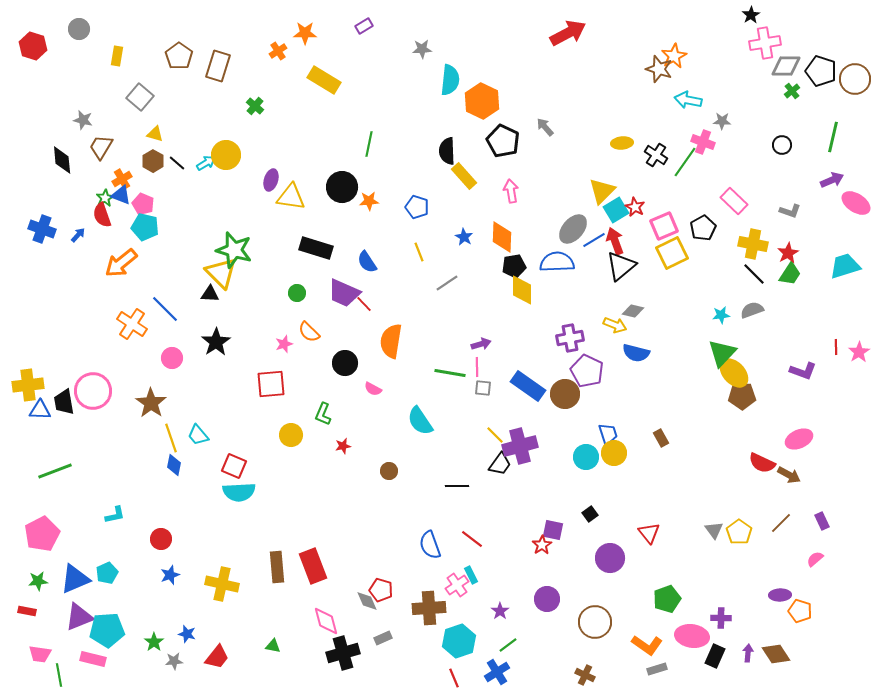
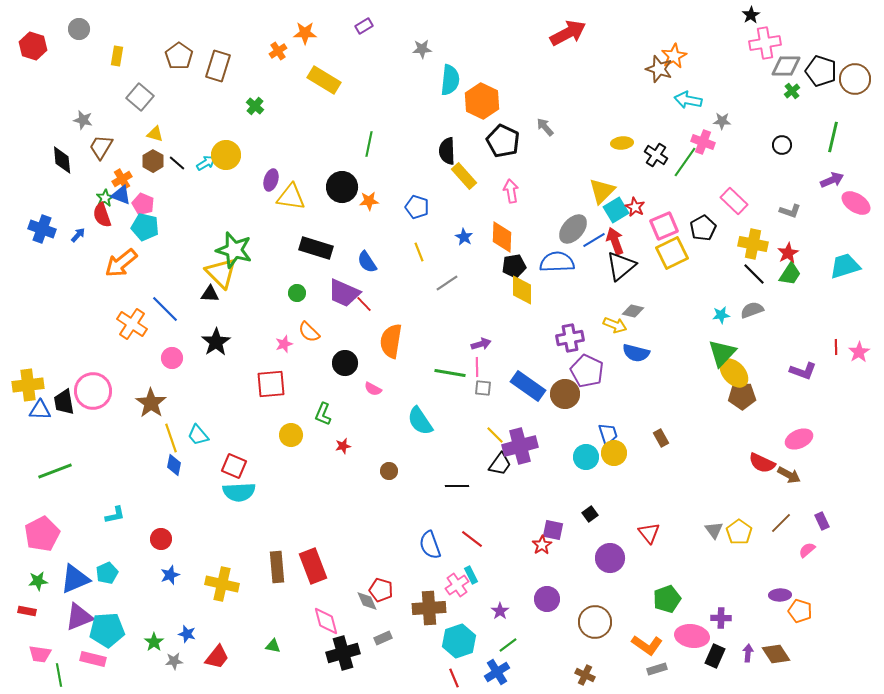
pink semicircle at (815, 559): moved 8 px left, 9 px up
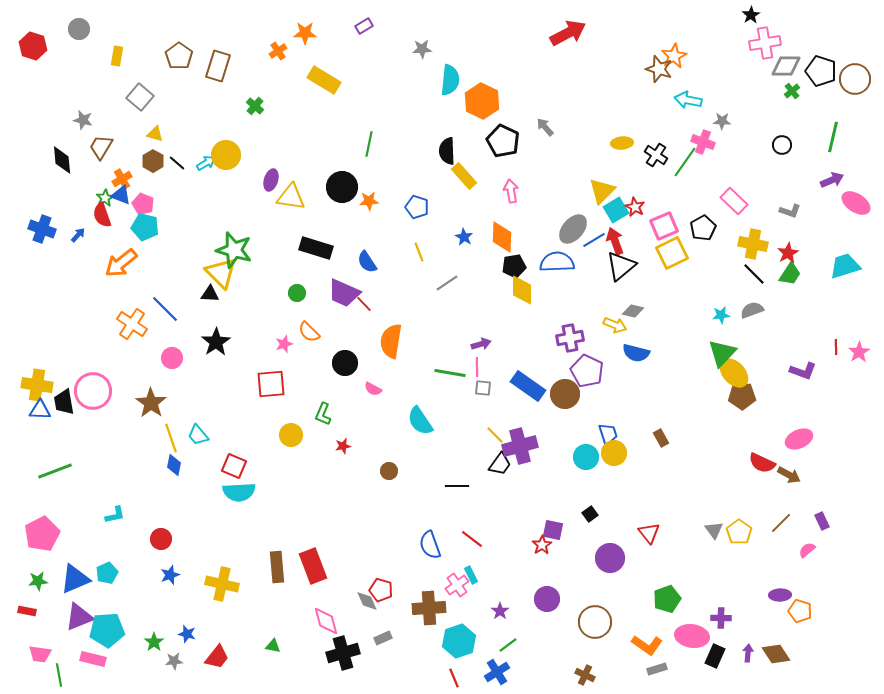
yellow cross at (28, 385): moved 9 px right; rotated 16 degrees clockwise
